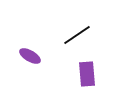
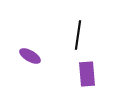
black line: moved 1 px right; rotated 48 degrees counterclockwise
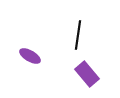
purple rectangle: rotated 35 degrees counterclockwise
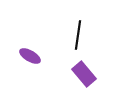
purple rectangle: moved 3 px left
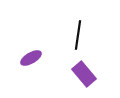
purple ellipse: moved 1 px right, 2 px down; rotated 60 degrees counterclockwise
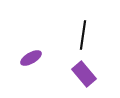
black line: moved 5 px right
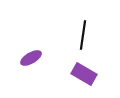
purple rectangle: rotated 20 degrees counterclockwise
